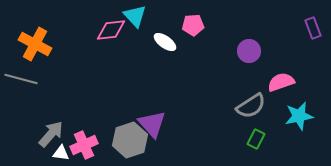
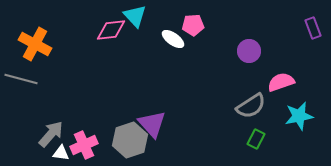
white ellipse: moved 8 px right, 3 px up
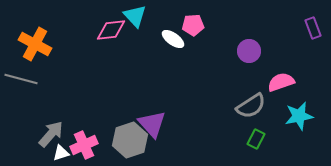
white triangle: rotated 24 degrees counterclockwise
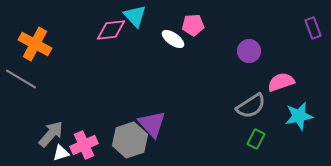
gray line: rotated 16 degrees clockwise
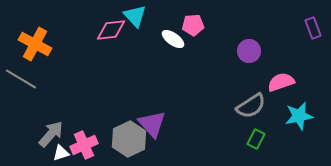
gray hexagon: moved 1 px left, 1 px up; rotated 8 degrees counterclockwise
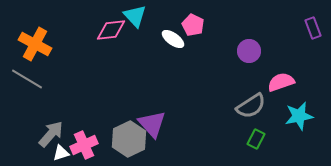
pink pentagon: rotated 30 degrees clockwise
gray line: moved 6 px right
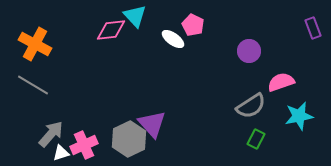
gray line: moved 6 px right, 6 px down
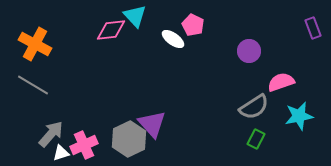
gray semicircle: moved 3 px right, 1 px down
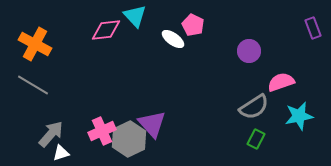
pink diamond: moved 5 px left
pink cross: moved 18 px right, 14 px up
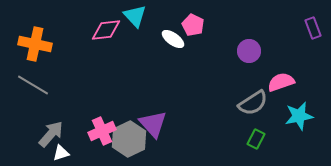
orange cross: rotated 16 degrees counterclockwise
gray semicircle: moved 1 px left, 4 px up
purple triangle: moved 1 px right
